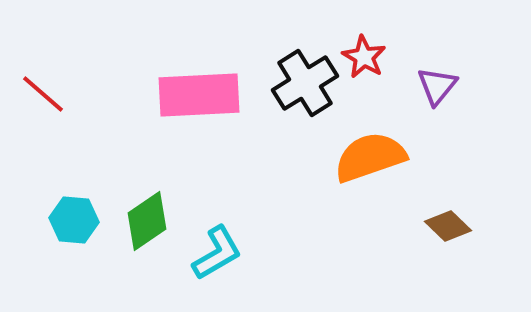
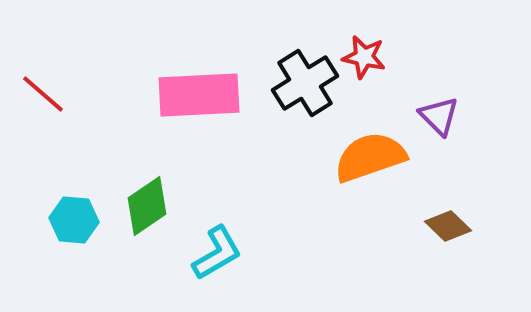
red star: rotated 18 degrees counterclockwise
purple triangle: moved 2 px right, 30 px down; rotated 24 degrees counterclockwise
green diamond: moved 15 px up
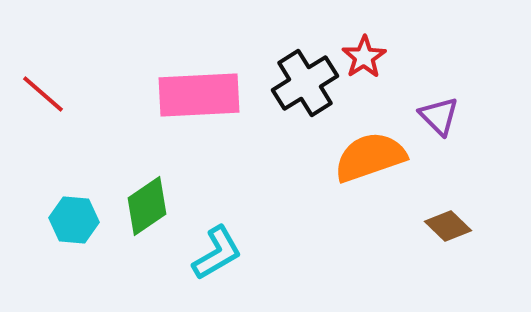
red star: rotated 27 degrees clockwise
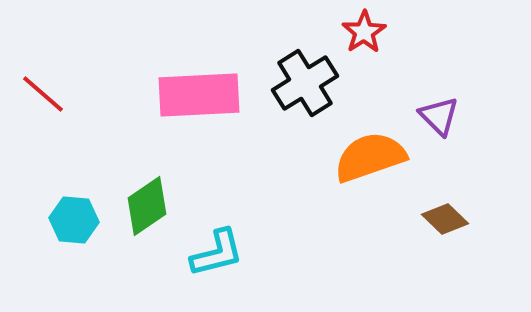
red star: moved 25 px up
brown diamond: moved 3 px left, 7 px up
cyan L-shape: rotated 16 degrees clockwise
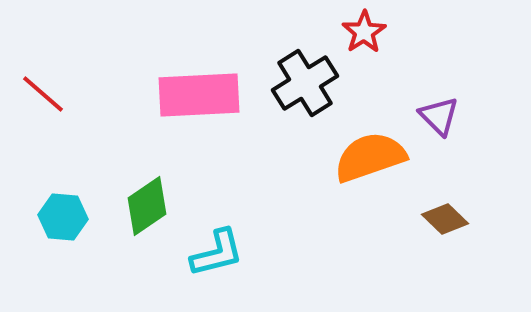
cyan hexagon: moved 11 px left, 3 px up
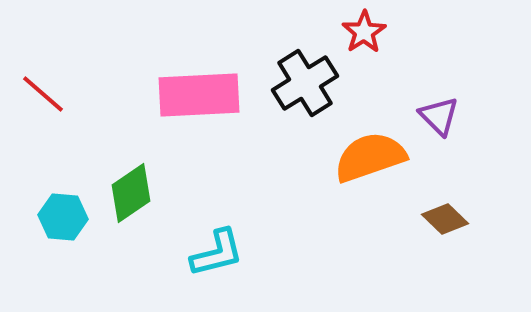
green diamond: moved 16 px left, 13 px up
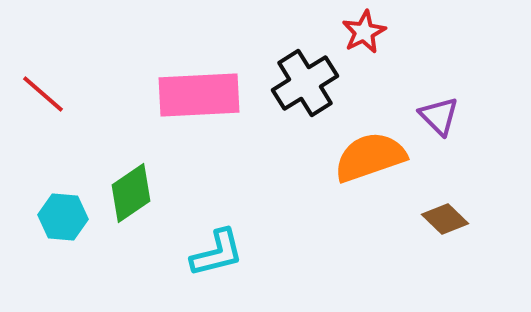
red star: rotated 6 degrees clockwise
